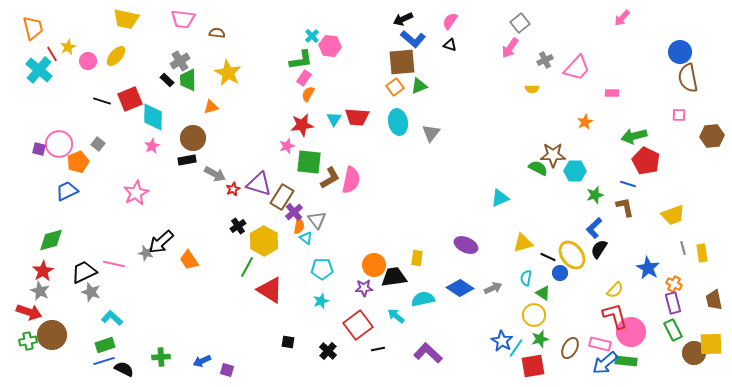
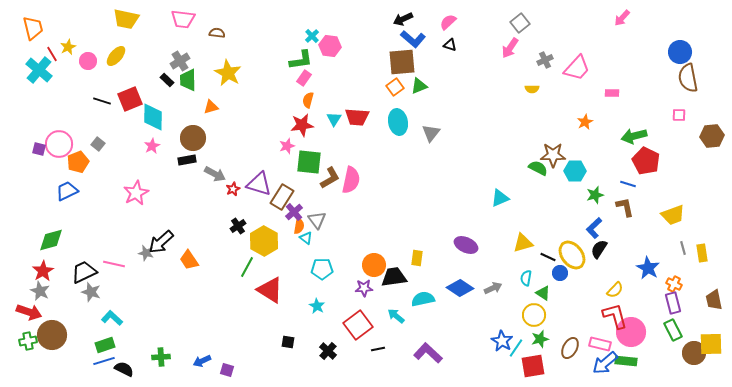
pink semicircle at (450, 21): moved 2 px left, 1 px down; rotated 12 degrees clockwise
orange semicircle at (308, 94): moved 6 px down; rotated 14 degrees counterclockwise
cyan star at (321, 301): moved 4 px left, 5 px down; rotated 21 degrees counterclockwise
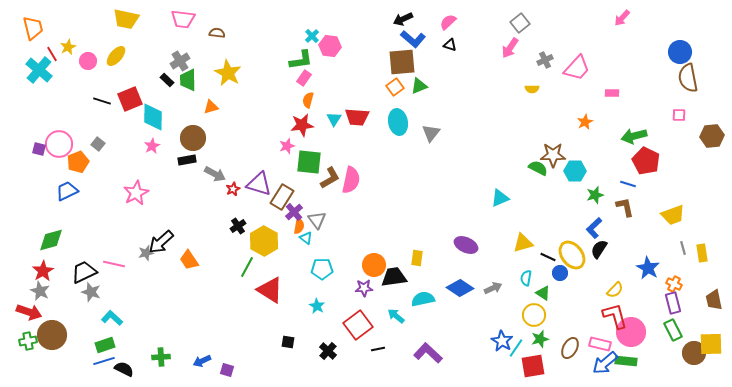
gray star at (146, 253): rotated 28 degrees counterclockwise
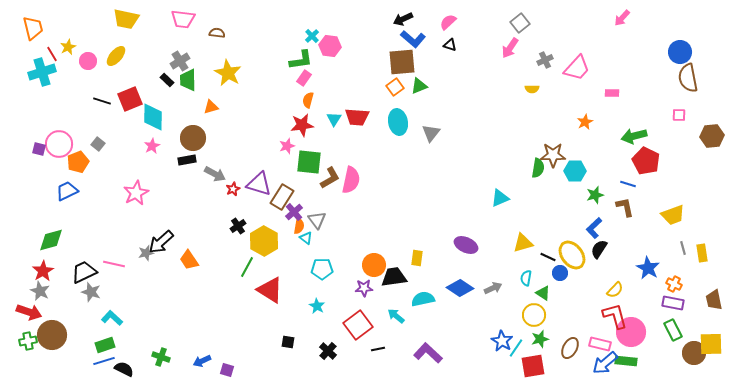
cyan cross at (39, 70): moved 3 px right, 2 px down; rotated 32 degrees clockwise
green semicircle at (538, 168): rotated 72 degrees clockwise
purple rectangle at (673, 303): rotated 65 degrees counterclockwise
green cross at (161, 357): rotated 24 degrees clockwise
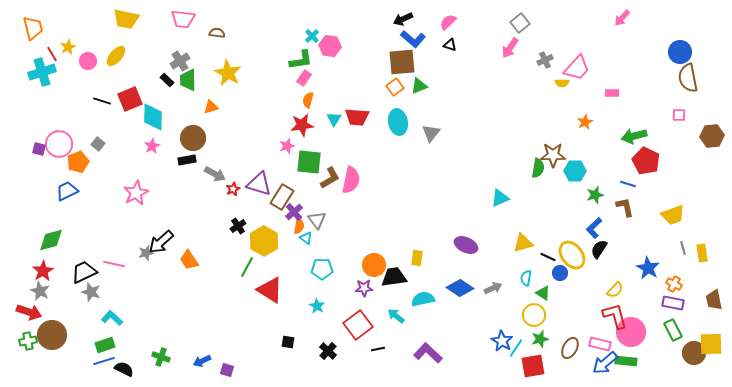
yellow semicircle at (532, 89): moved 30 px right, 6 px up
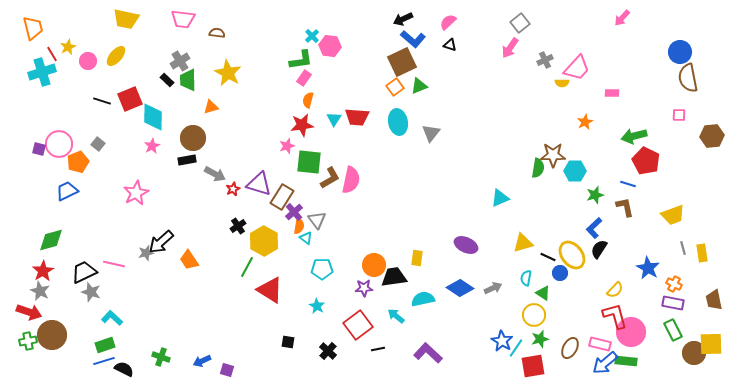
brown square at (402, 62): rotated 20 degrees counterclockwise
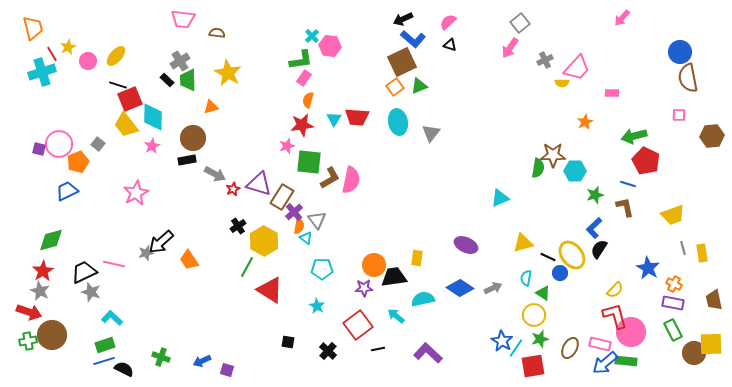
yellow trapezoid at (126, 19): moved 106 px down; rotated 40 degrees clockwise
black line at (102, 101): moved 16 px right, 16 px up
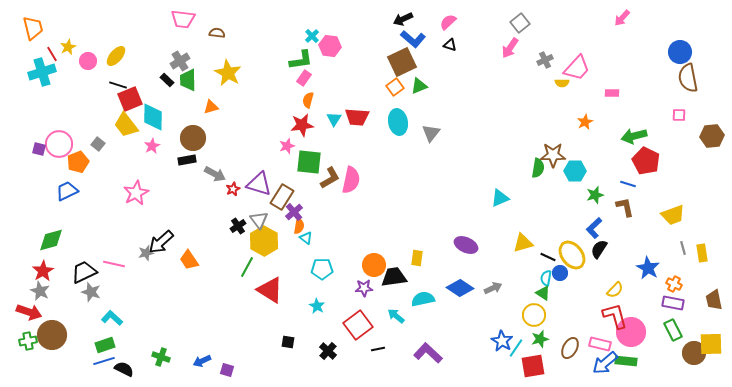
gray triangle at (317, 220): moved 58 px left
cyan semicircle at (526, 278): moved 20 px right
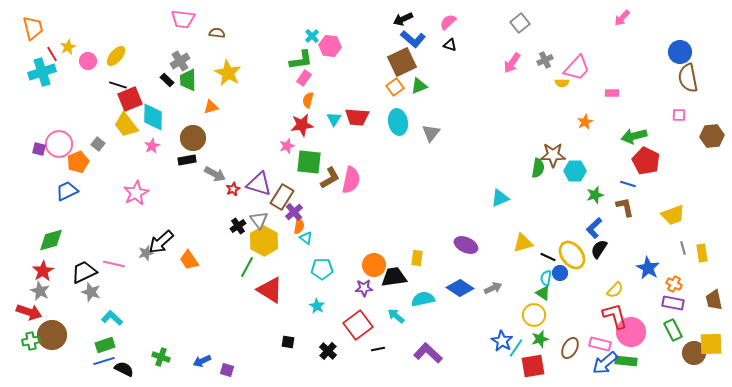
pink arrow at (510, 48): moved 2 px right, 15 px down
green cross at (28, 341): moved 3 px right
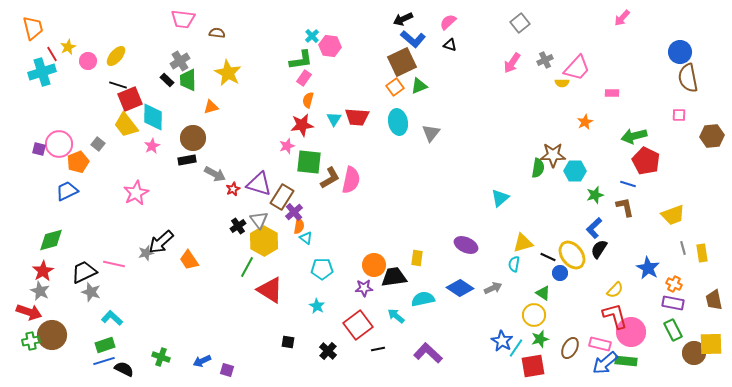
cyan triangle at (500, 198): rotated 18 degrees counterclockwise
cyan semicircle at (546, 278): moved 32 px left, 14 px up
